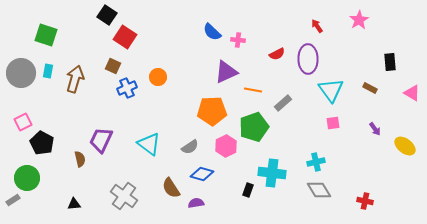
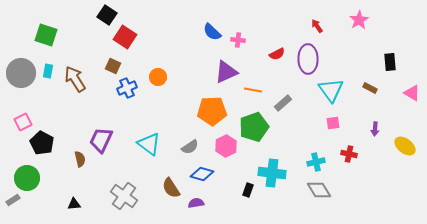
brown arrow at (75, 79): rotated 48 degrees counterclockwise
purple arrow at (375, 129): rotated 40 degrees clockwise
red cross at (365, 201): moved 16 px left, 47 px up
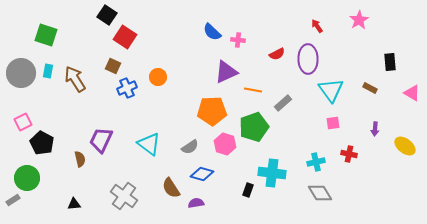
pink hexagon at (226, 146): moved 1 px left, 2 px up; rotated 15 degrees counterclockwise
gray diamond at (319, 190): moved 1 px right, 3 px down
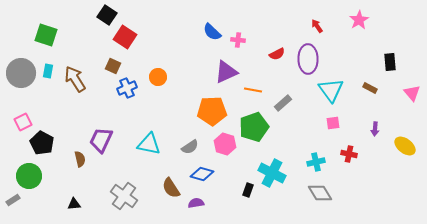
pink triangle at (412, 93): rotated 18 degrees clockwise
cyan triangle at (149, 144): rotated 25 degrees counterclockwise
cyan cross at (272, 173): rotated 20 degrees clockwise
green circle at (27, 178): moved 2 px right, 2 px up
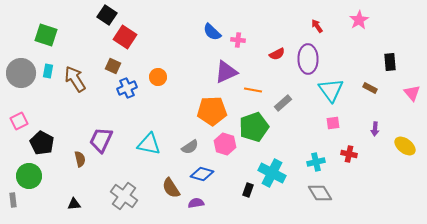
pink square at (23, 122): moved 4 px left, 1 px up
gray rectangle at (13, 200): rotated 64 degrees counterclockwise
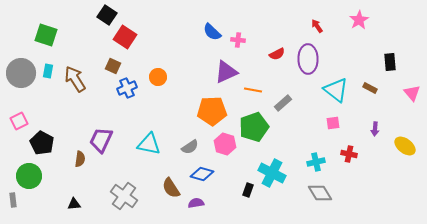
cyan triangle at (331, 90): moved 5 px right; rotated 16 degrees counterclockwise
brown semicircle at (80, 159): rotated 21 degrees clockwise
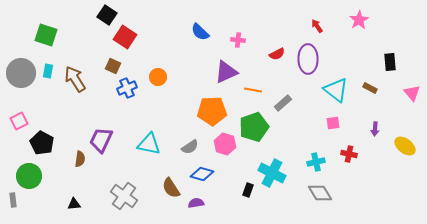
blue semicircle at (212, 32): moved 12 px left
